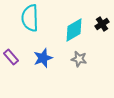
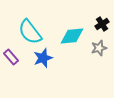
cyan semicircle: moved 14 px down; rotated 36 degrees counterclockwise
cyan diamond: moved 2 px left, 6 px down; rotated 25 degrees clockwise
gray star: moved 20 px right, 11 px up; rotated 28 degrees counterclockwise
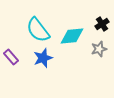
cyan semicircle: moved 8 px right, 2 px up
gray star: moved 1 px down
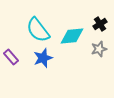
black cross: moved 2 px left
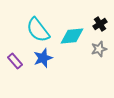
purple rectangle: moved 4 px right, 4 px down
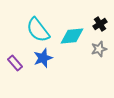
purple rectangle: moved 2 px down
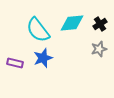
cyan diamond: moved 13 px up
purple rectangle: rotated 35 degrees counterclockwise
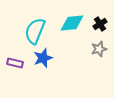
cyan semicircle: moved 3 px left, 1 px down; rotated 60 degrees clockwise
